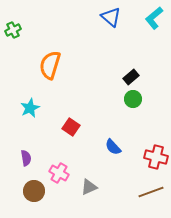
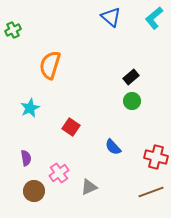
green circle: moved 1 px left, 2 px down
pink cross: rotated 24 degrees clockwise
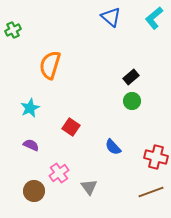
purple semicircle: moved 5 px right, 13 px up; rotated 56 degrees counterclockwise
gray triangle: rotated 42 degrees counterclockwise
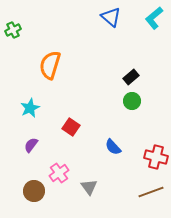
purple semicircle: rotated 77 degrees counterclockwise
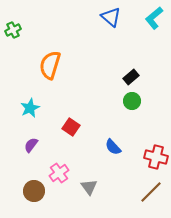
brown line: rotated 25 degrees counterclockwise
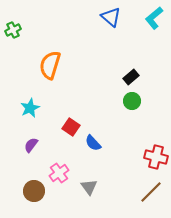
blue semicircle: moved 20 px left, 4 px up
